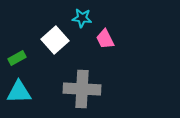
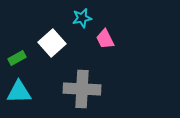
cyan star: rotated 18 degrees counterclockwise
white square: moved 3 px left, 3 px down
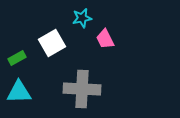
white square: rotated 12 degrees clockwise
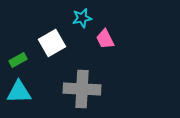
green rectangle: moved 1 px right, 2 px down
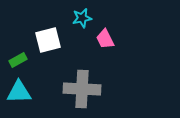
white square: moved 4 px left, 3 px up; rotated 16 degrees clockwise
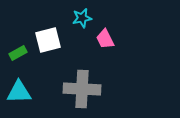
green rectangle: moved 7 px up
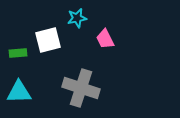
cyan star: moved 5 px left
green rectangle: rotated 24 degrees clockwise
gray cross: moved 1 px left, 1 px up; rotated 15 degrees clockwise
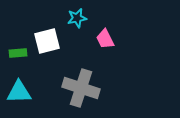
white square: moved 1 px left, 1 px down
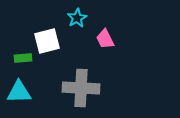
cyan star: rotated 18 degrees counterclockwise
green rectangle: moved 5 px right, 5 px down
gray cross: rotated 15 degrees counterclockwise
